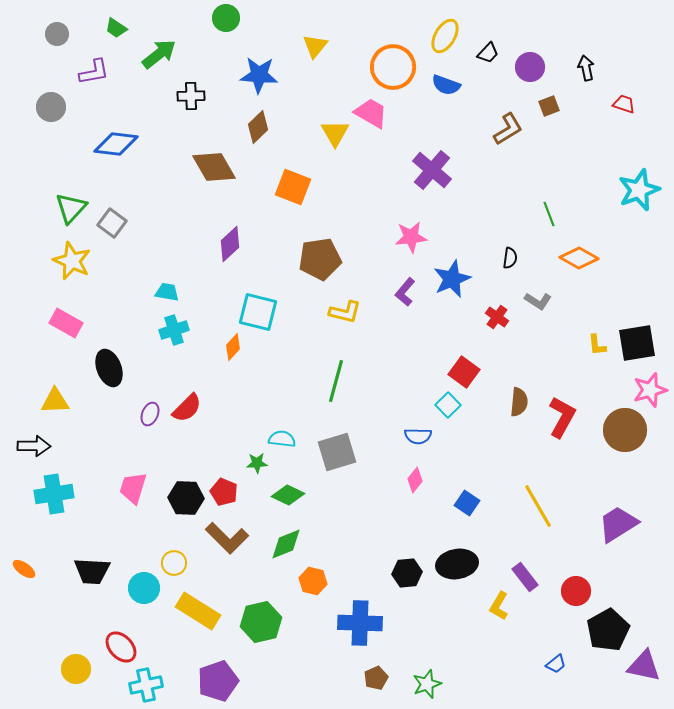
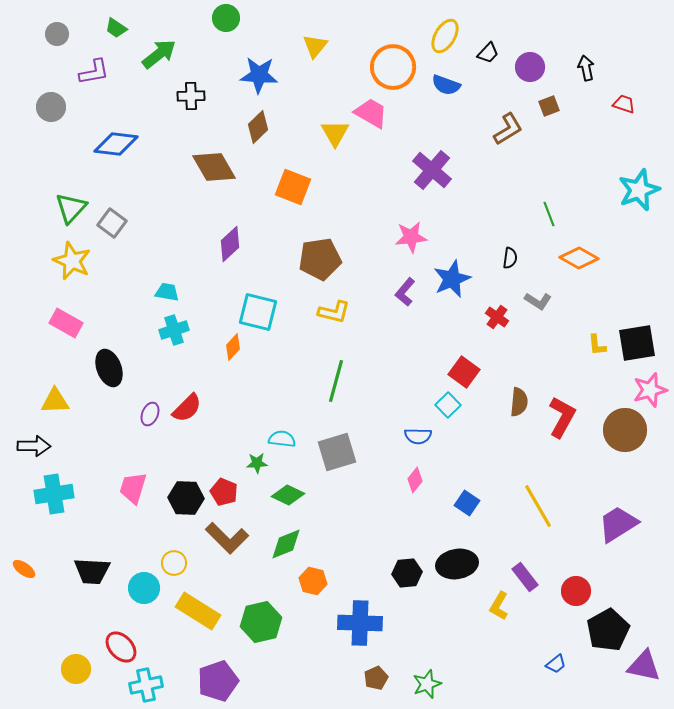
yellow L-shape at (345, 312): moved 11 px left
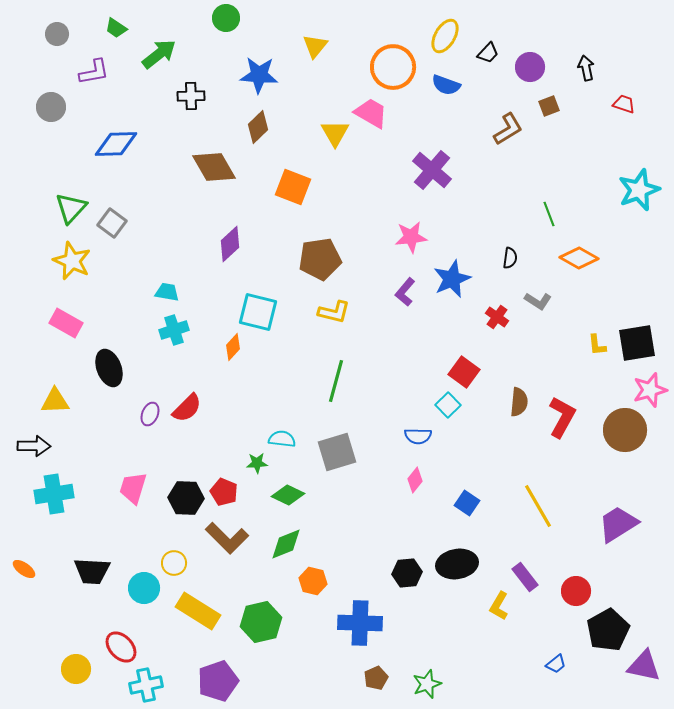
blue diamond at (116, 144): rotated 9 degrees counterclockwise
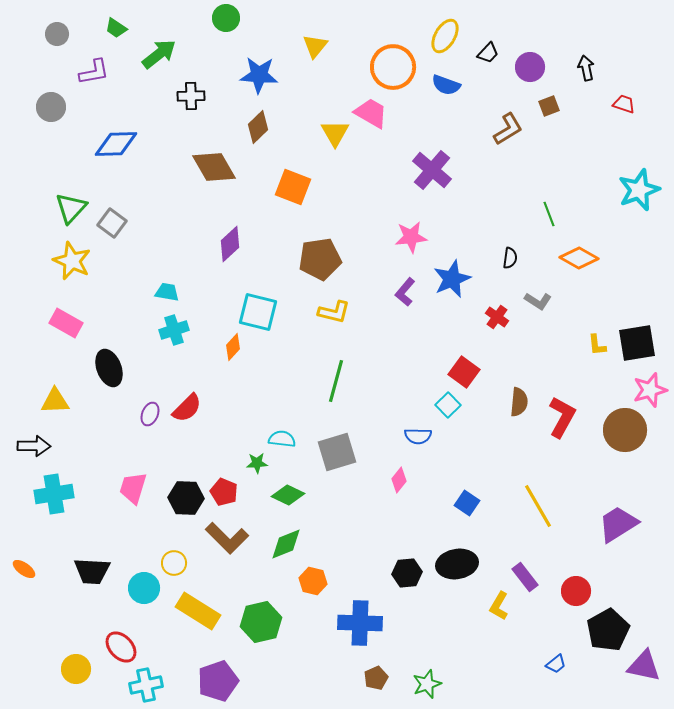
pink diamond at (415, 480): moved 16 px left
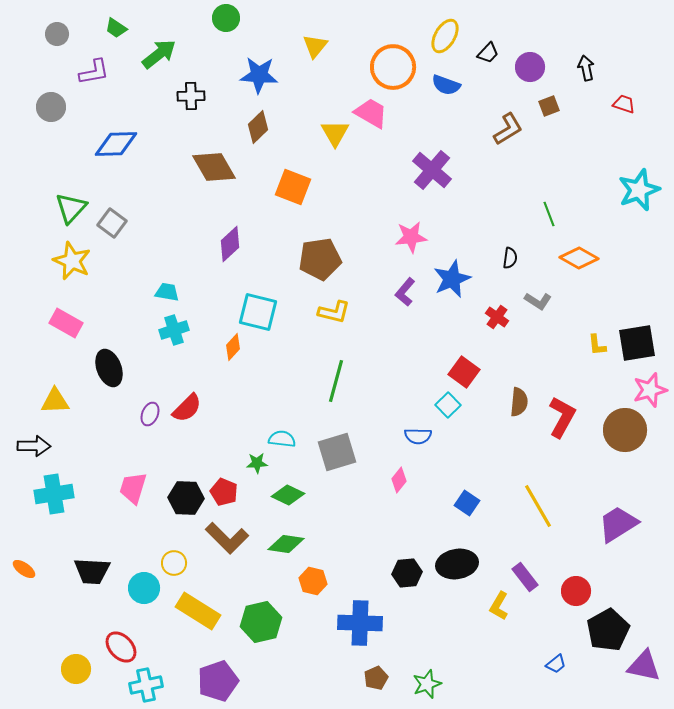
green diamond at (286, 544): rotated 30 degrees clockwise
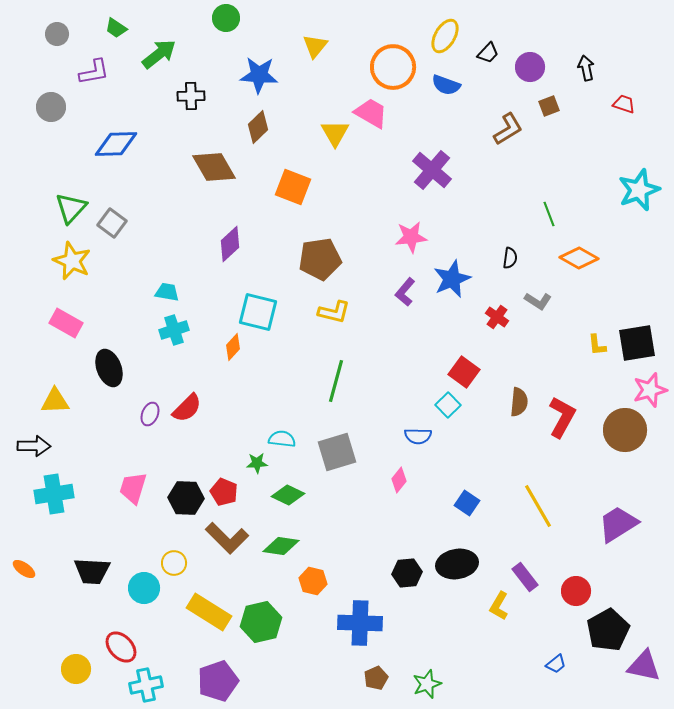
green diamond at (286, 544): moved 5 px left, 2 px down
yellow rectangle at (198, 611): moved 11 px right, 1 px down
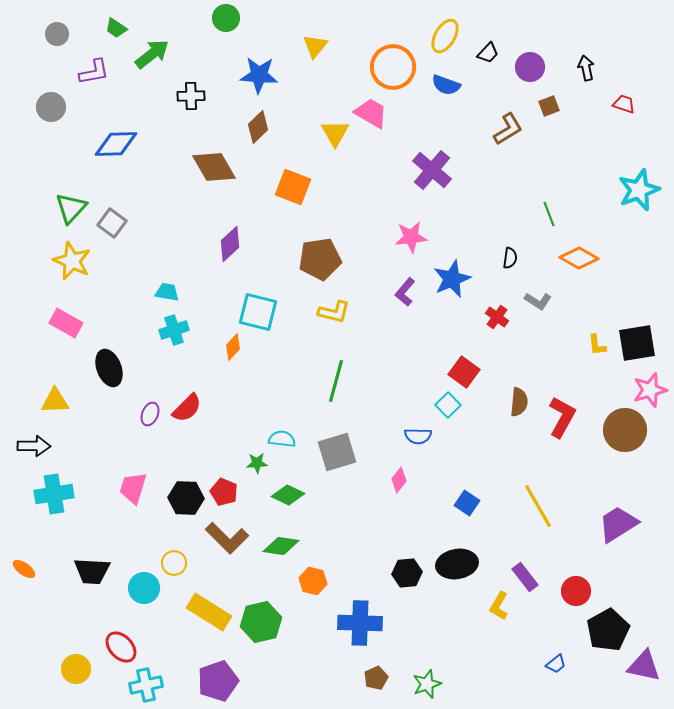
green arrow at (159, 54): moved 7 px left
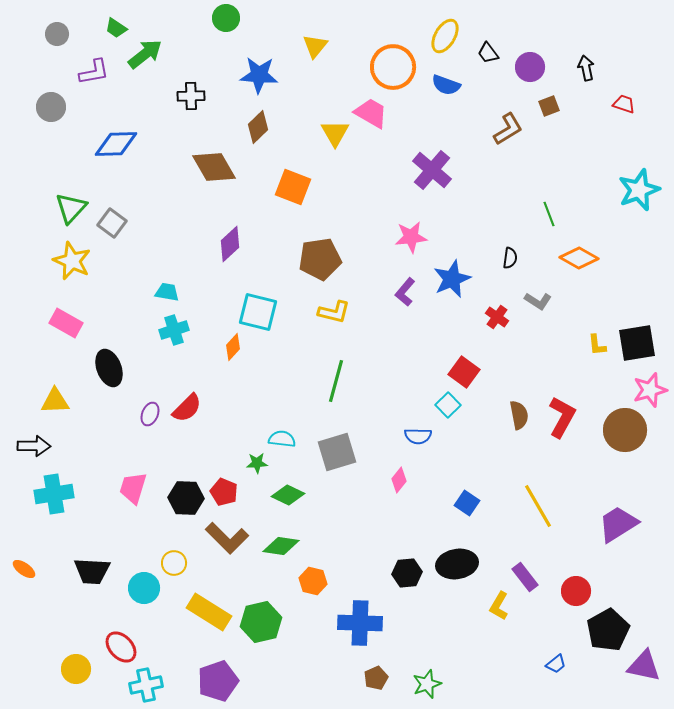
black trapezoid at (488, 53): rotated 100 degrees clockwise
green arrow at (152, 54): moved 7 px left
brown semicircle at (519, 402): moved 13 px down; rotated 16 degrees counterclockwise
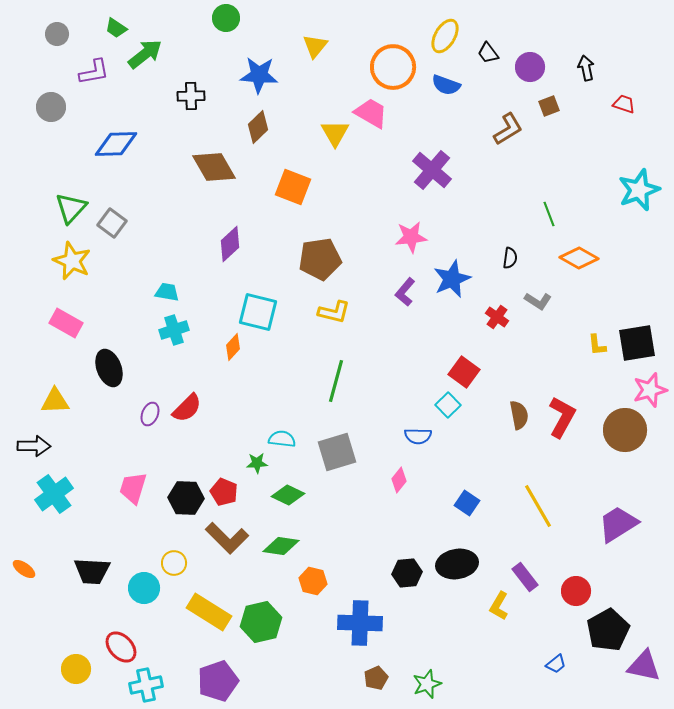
cyan cross at (54, 494): rotated 27 degrees counterclockwise
